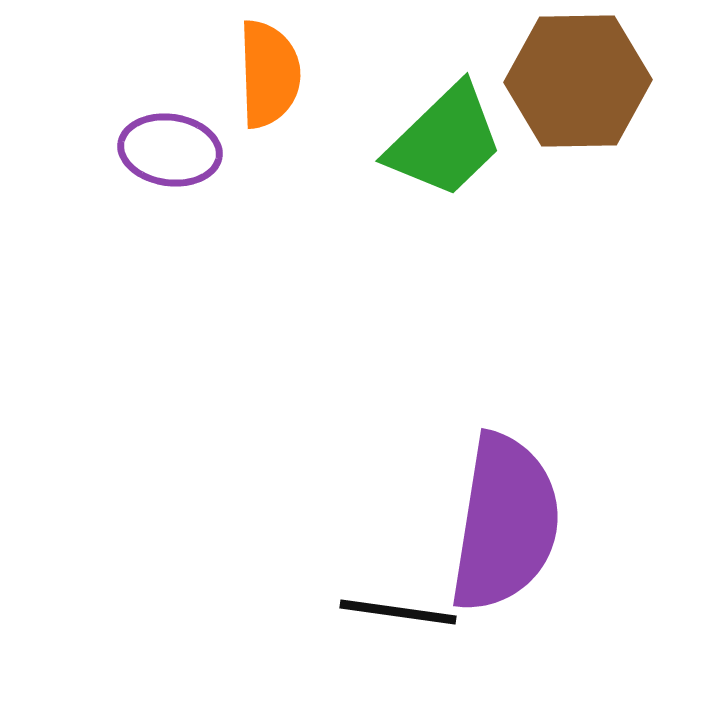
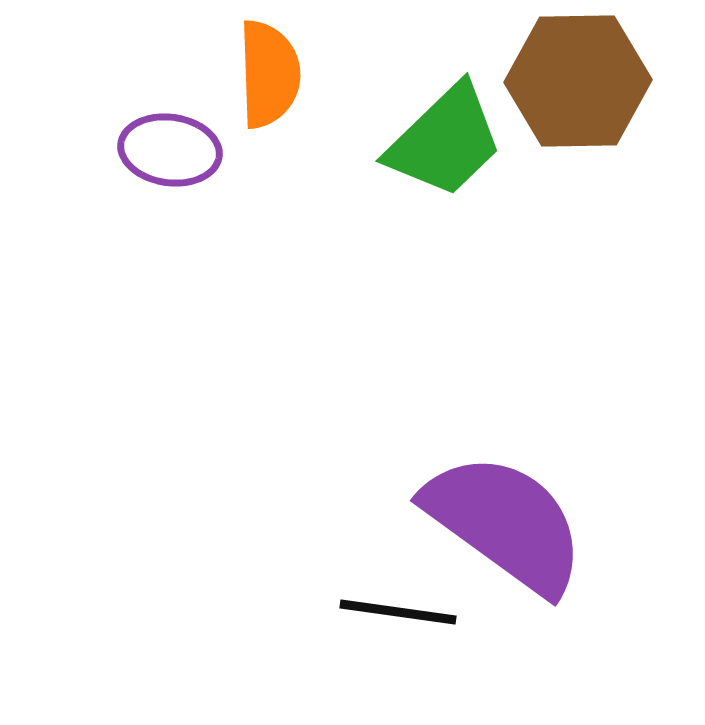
purple semicircle: rotated 63 degrees counterclockwise
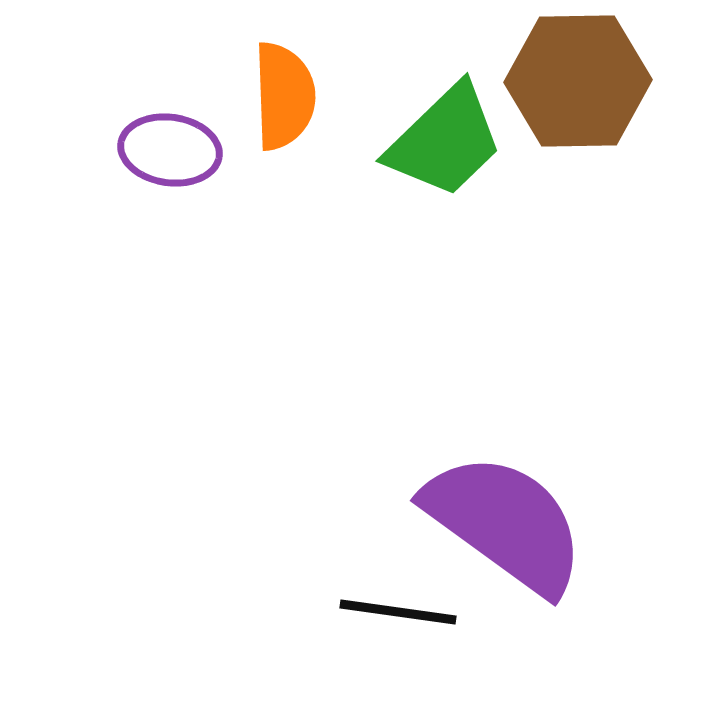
orange semicircle: moved 15 px right, 22 px down
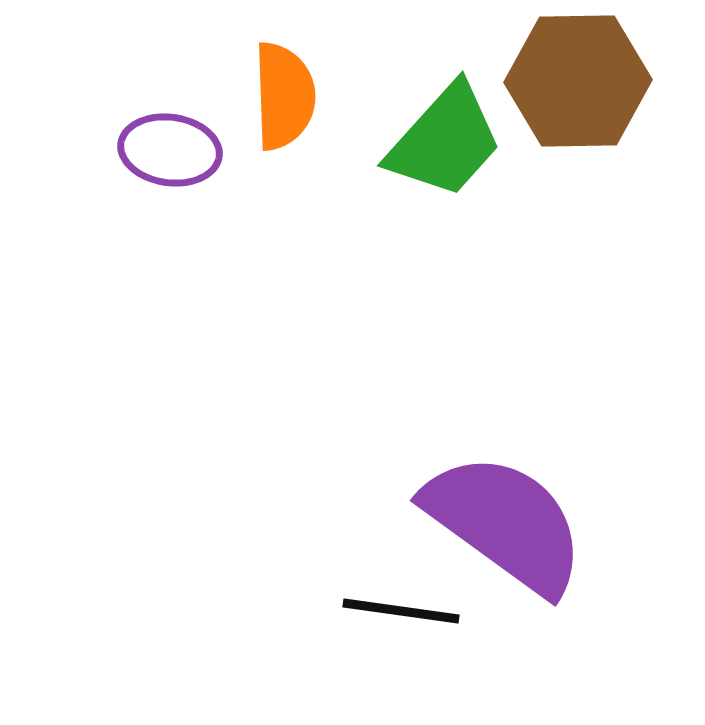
green trapezoid: rotated 4 degrees counterclockwise
black line: moved 3 px right, 1 px up
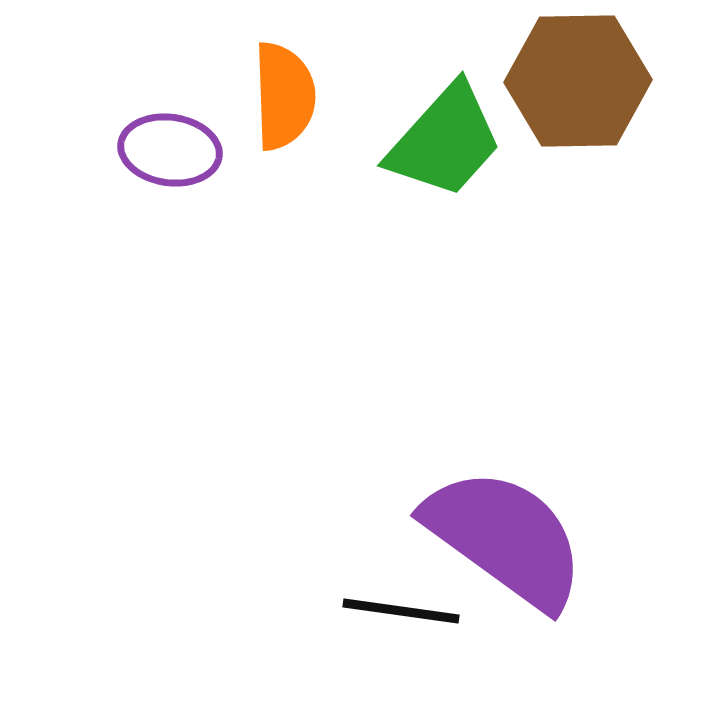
purple semicircle: moved 15 px down
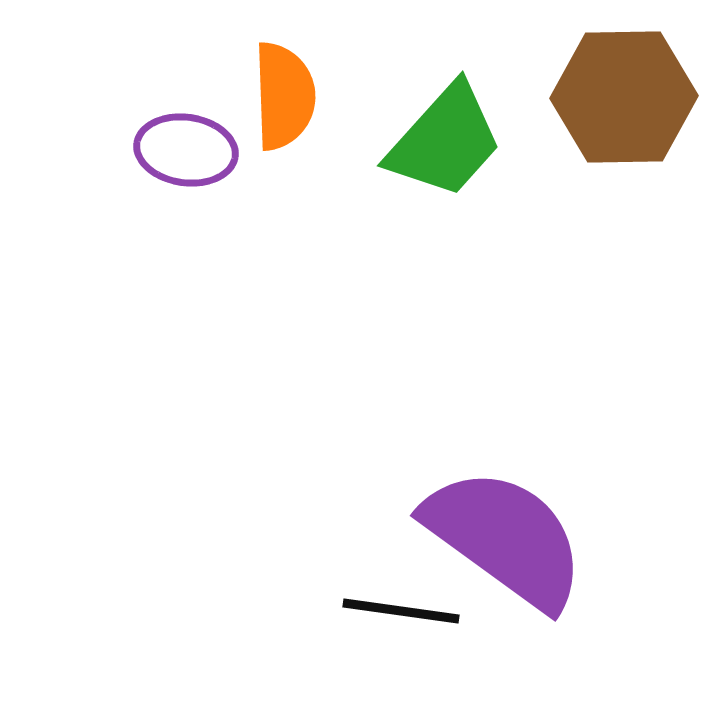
brown hexagon: moved 46 px right, 16 px down
purple ellipse: moved 16 px right
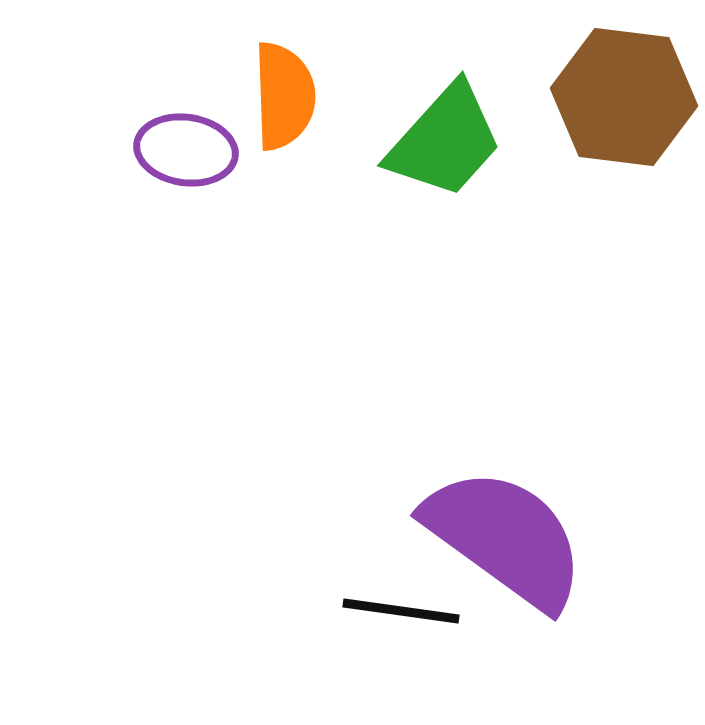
brown hexagon: rotated 8 degrees clockwise
